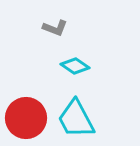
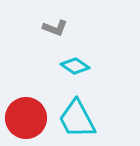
cyan trapezoid: moved 1 px right
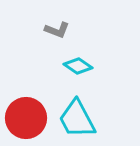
gray L-shape: moved 2 px right, 2 px down
cyan diamond: moved 3 px right
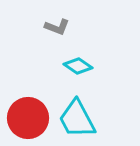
gray L-shape: moved 3 px up
red circle: moved 2 px right
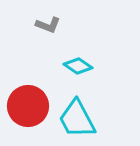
gray L-shape: moved 9 px left, 2 px up
red circle: moved 12 px up
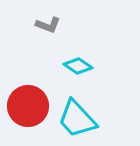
cyan trapezoid: rotated 15 degrees counterclockwise
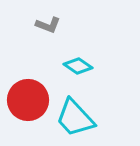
red circle: moved 6 px up
cyan trapezoid: moved 2 px left, 1 px up
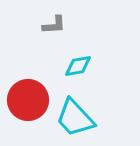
gray L-shape: moved 6 px right; rotated 25 degrees counterclockwise
cyan diamond: rotated 44 degrees counterclockwise
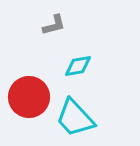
gray L-shape: rotated 10 degrees counterclockwise
red circle: moved 1 px right, 3 px up
